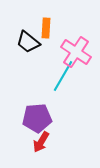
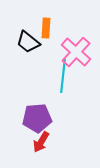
pink cross: rotated 8 degrees clockwise
cyan line: rotated 24 degrees counterclockwise
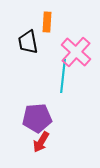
orange rectangle: moved 1 px right, 6 px up
black trapezoid: rotated 40 degrees clockwise
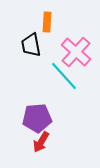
black trapezoid: moved 3 px right, 3 px down
cyan line: moved 1 px right; rotated 48 degrees counterclockwise
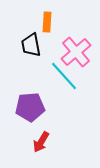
pink cross: rotated 8 degrees clockwise
purple pentagon: moved 7 px left, 11 px up
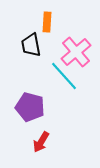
purple pentagon: rotated 20 degrees clockwise
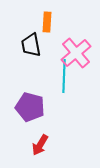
pink cross: moved 1 px down
cyan line: rotated 44 degrees clockwise
red arrow: moved 1 px left, 3 px down
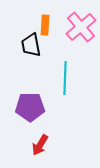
orange rectangle: moved 2 px left, 3 px down
pink cross: moved 5 px right, 26 px up
cyan line: moved 1 px right, 2 px down
purple pentagon: rotated 16 degrees counterclockwise
